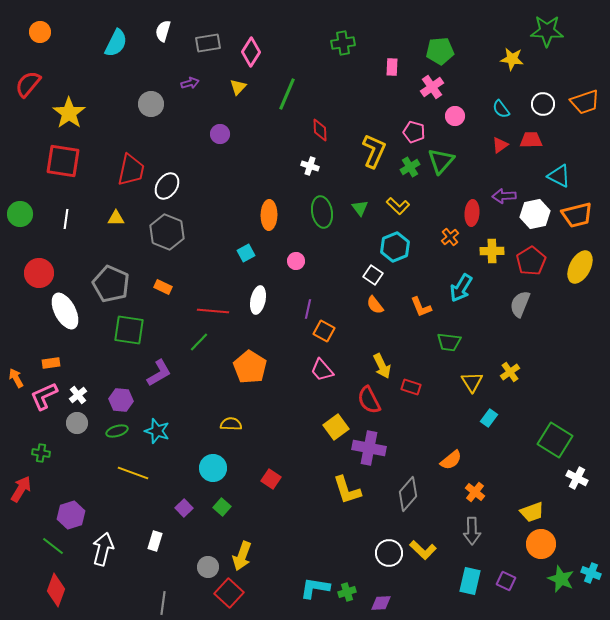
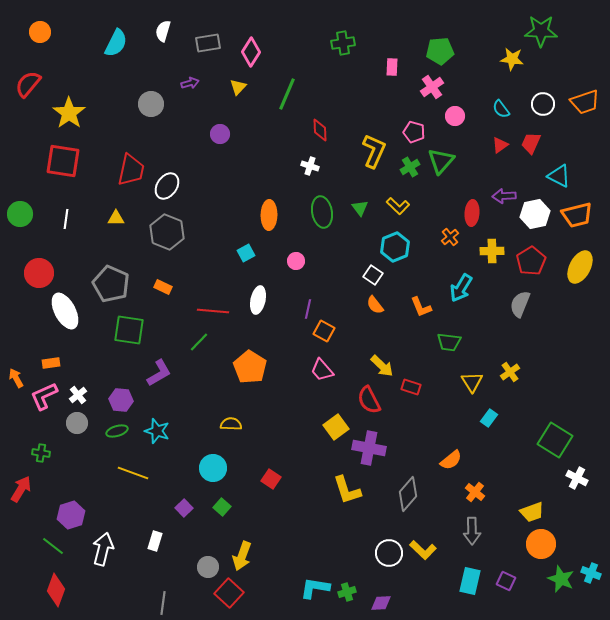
green star at (547, 31): moved 6 px left
red trapezoid at (531, 140): moved 3 px down; rotated 65 degrees counterclockwise
yellow arrow at (382, 366): rotated 20 degrees counterclockwise
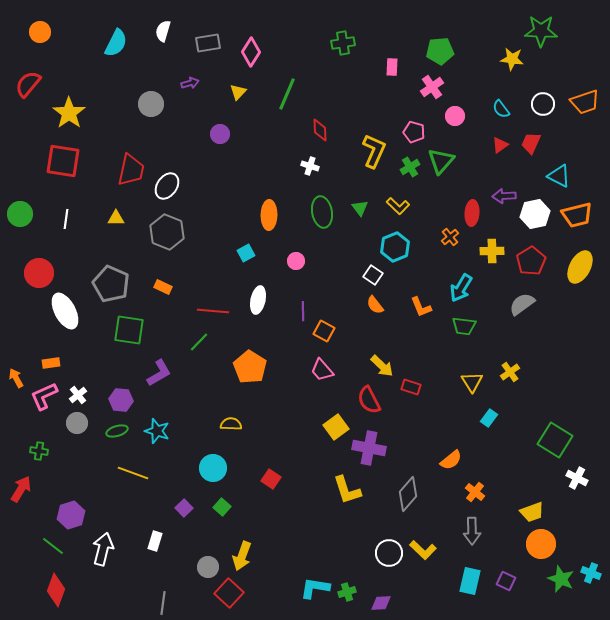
yellow triangle at (238, 87): moved 5 px down
gray semicircle at (520, 304): moved 2 px right; rotated 32 degrees clockwise
purple line at (308, 309): moved 5 px left, 2 px down; rotated 12 degrees counterclockwise
green trapezoid at (449, 342): moved 15 px right, 16 px up
green cross at (41, 453): moved 2 px left, 2 px up
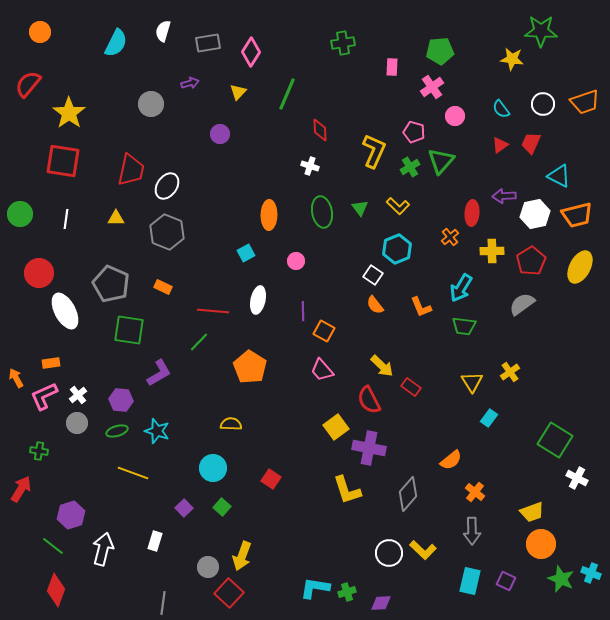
cyan hexagon at (395, 247): moved 2 px right, 2 px down
red rectangle at (411, 387): rotated 18 degrees clockwise
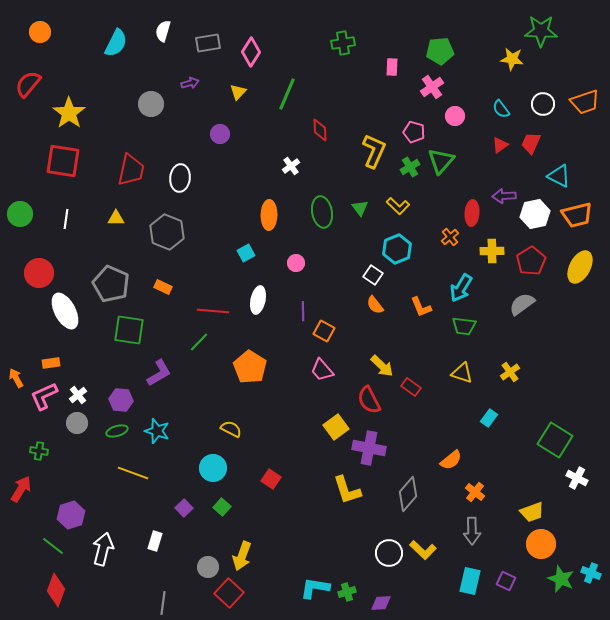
white cross at (310, 166): moved 19 px left; rotated 36 degrees clockwise
white ellipse at (167, 186): moved 13 px right, 8 px up; rotated 28 degrees counterclockwise
pink circle at (296, 261): moved 2 px down
yellow triangle at (472, 382): moved 10 px left, 9 px up; rotated 40 degrees counterclockwise
yellow semicircle at (231, 424): moved 5 px down; rotated 25 degrees clockwise
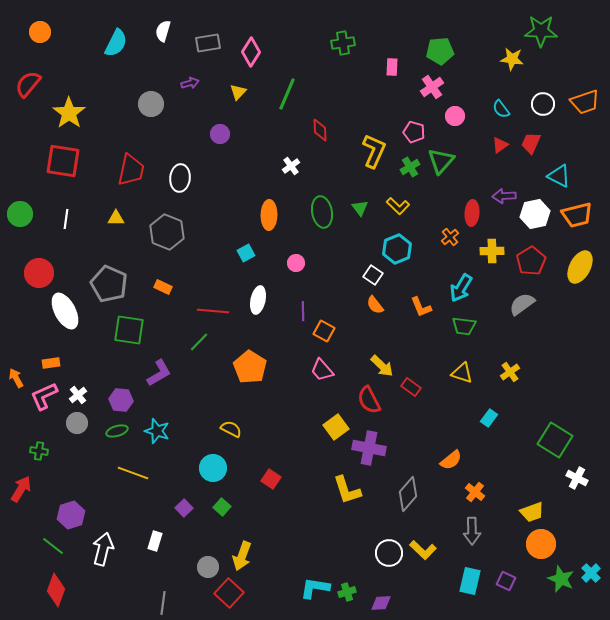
gray pentagon at (111, 284): moved 2 px left
cyan cross at (591, 573): rotated 24 degrees clockwise
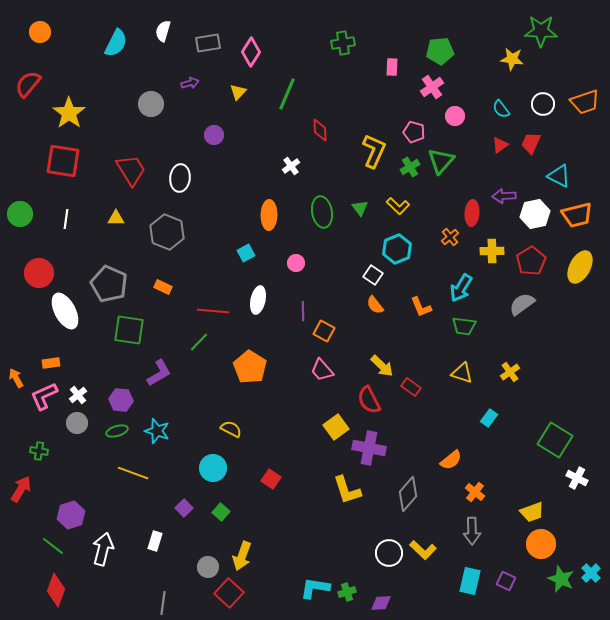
purple circle at (220, 134): moved 6 px left, 1 px down
red trapezoid at (131, 170): rotated 44 degrees counterclockwise
green square at (222, 507): moved 1 px left, 5 px down
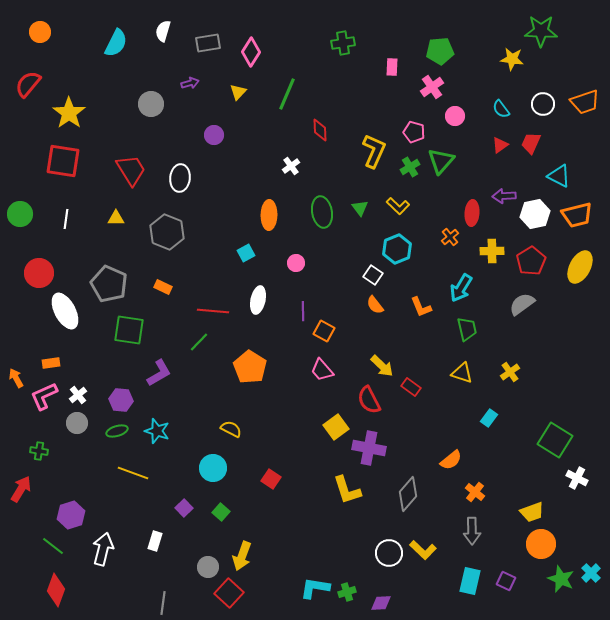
green trapezoid at (464, 326): moved 3 px right, 3 px down; rotated 110 degrees counterclockwise
